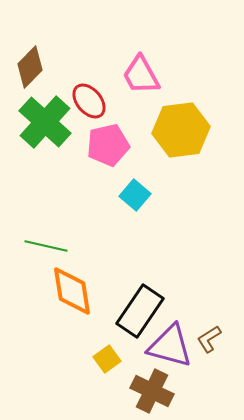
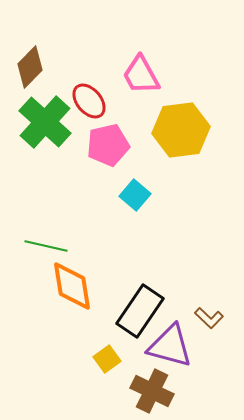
orange diamond: moved 5 px up
brown L-shape: moved 21 px up; rotated 104 degrees counterclockwise
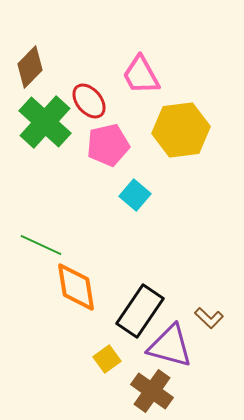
green line: moved 5 px left, 1 px up; rotated 12 degrees clockwise
orange diamond: moved 4 px right, 1 px down
brown cross: rotated 9 degrees clockwise
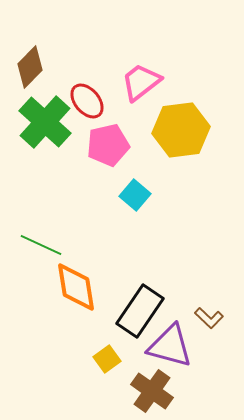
pink trapezoid: moved 7 px down; rotated 81 degrees clockwise
red ellipse: moved 2 px left
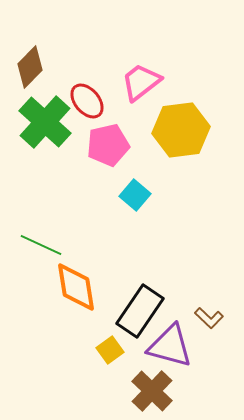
yellow square: moved 3 px right, 9 px up
brown cross: rotated 9 degrees clockwise
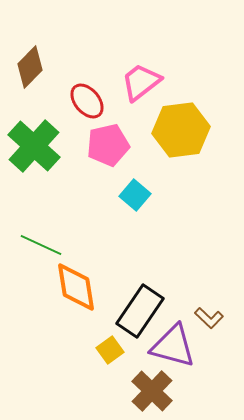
green cross: moved 11 px left, 24 px down
purple triangle: moved 3 px right
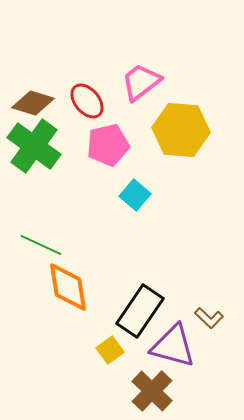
brown diamond: moved 3 px right, 36 px down; rotated 63 degrees clockwise
yellow hexagon: rotated 12 degrees clockwise
green cross: rotated 6 degrees counterclockwise
orange diamond: moved 8 px left
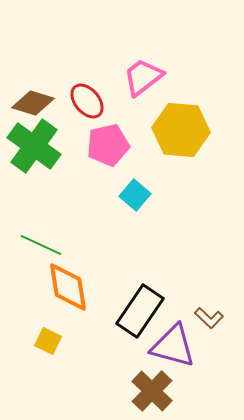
pink trapezoid: moved 2 px right, 5 px up
yellow square: moved 62 px left, 9 px up; rotated 28 degrees counterclockwise
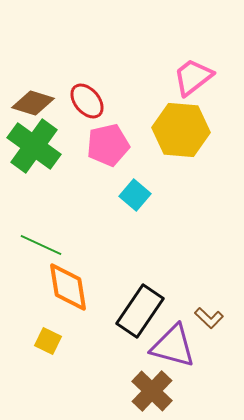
pink trapezoid: moved 50 px right
